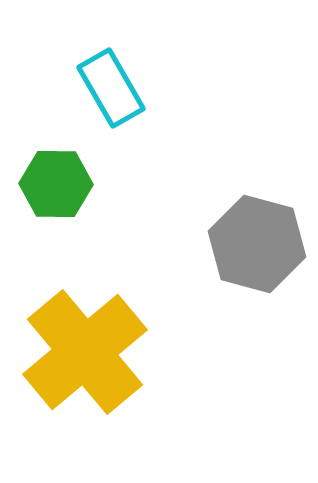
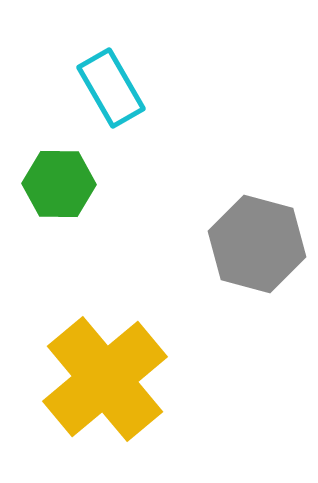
green hexagon: moved 3 px right
yellow cross: moved 20 px right, 27 px down
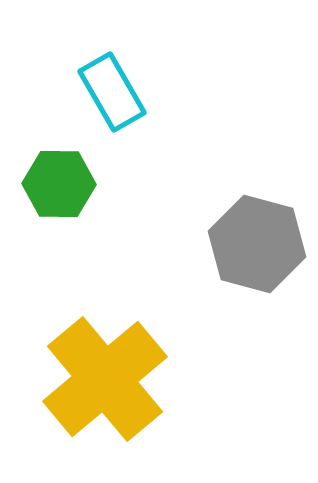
cyan rectangle: moved 1 px right, 4 px down
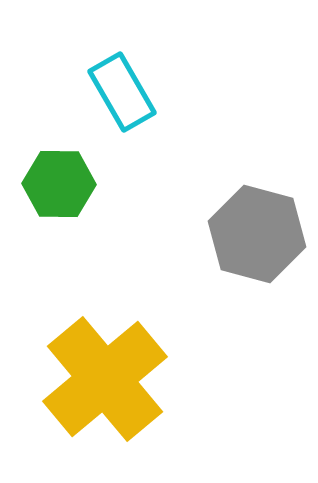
cyan rectangle: moved 10 px right
gray hexagon: moved 10 px up
